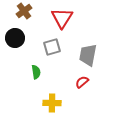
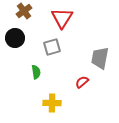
gray trapezoid: moved 12 px right, 3 px down
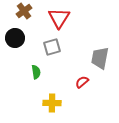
red triangle: moved 3 px left
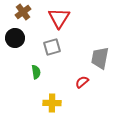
brown cross: moved 1 px left, 1 px down
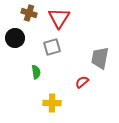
brown cross: moved 6 px right, 1 px down; rotated 35 degrees counterclockwise
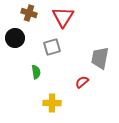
red triangle: moved 4 px right, 1 px up
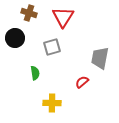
green semicircle: moved 1 px left, 1 px down
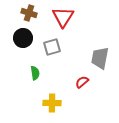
black circle: moved 8 px right
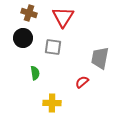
gray square: moved 1 px right; rotated 24 degrees clockwise
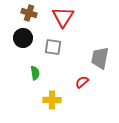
yellow cross: moved 3 px up
